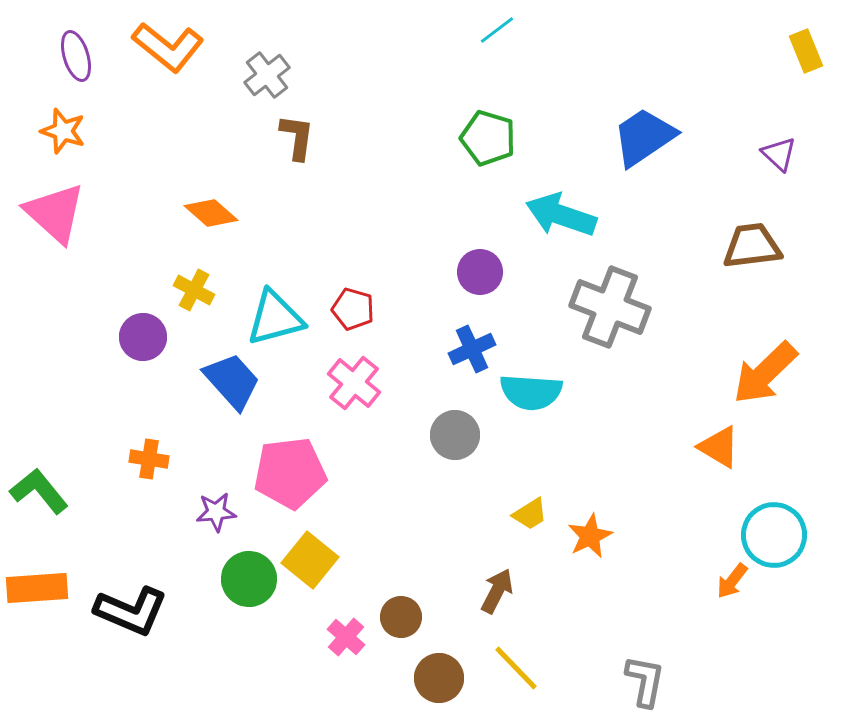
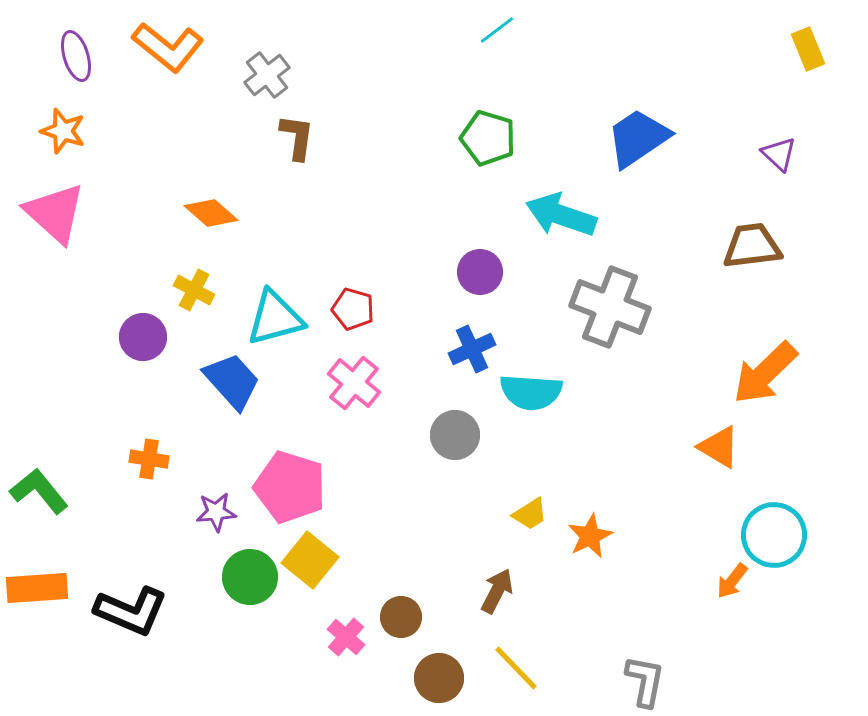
yellow rectangle at (806, 51): moved 2 px right, 2 px up
blue trapezoid at (644, 137): moved 6 px left, 1 px down
pink pentagon at (290, 473): moved 14 px down; rotated 24 degrees clockwise
green circle at (249, 579): moved 1 px right, 2 px up
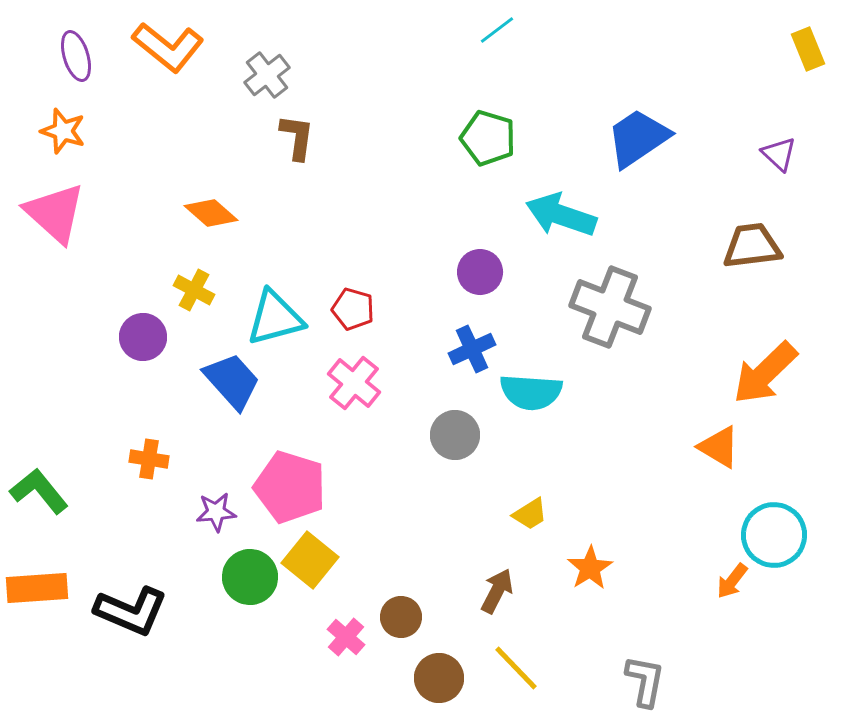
orange star at (590, 536): moved 32 px down; rotated 6 degrees counterclockwise
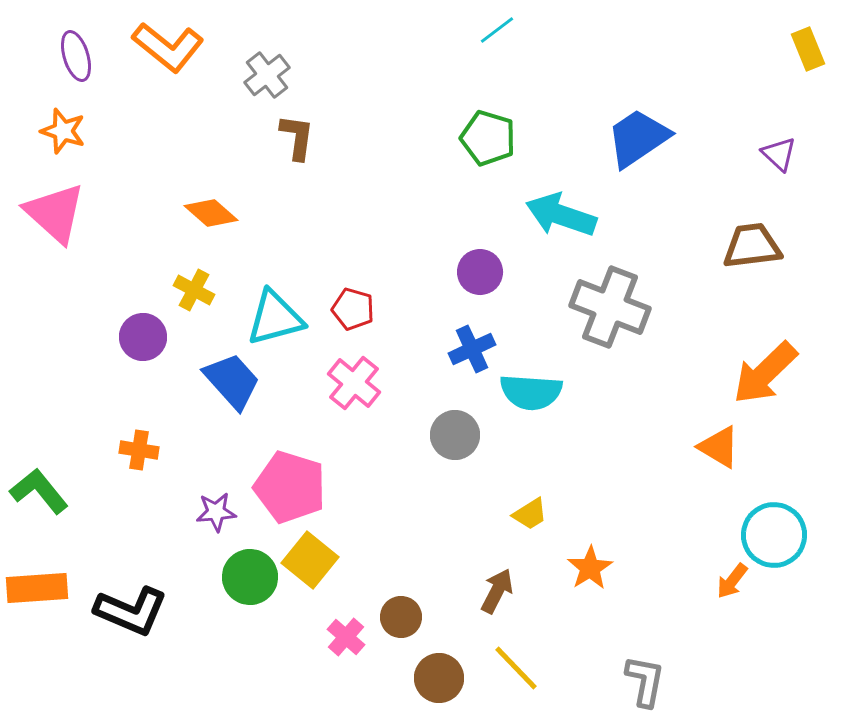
orange cross at (149, 459): moved 10 px left, 9 px up
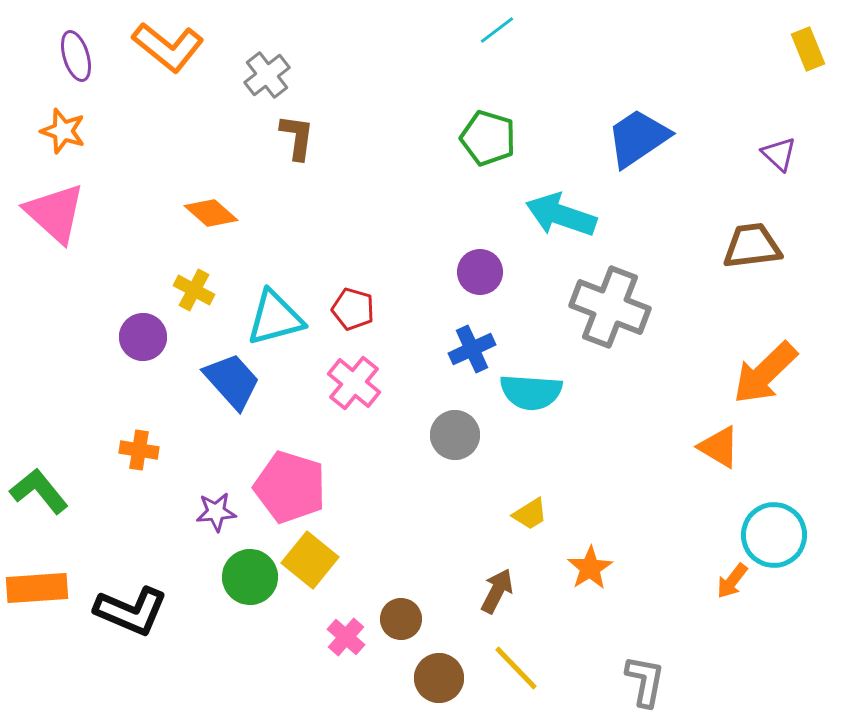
brown circle at (401, 617): moved 2 px down
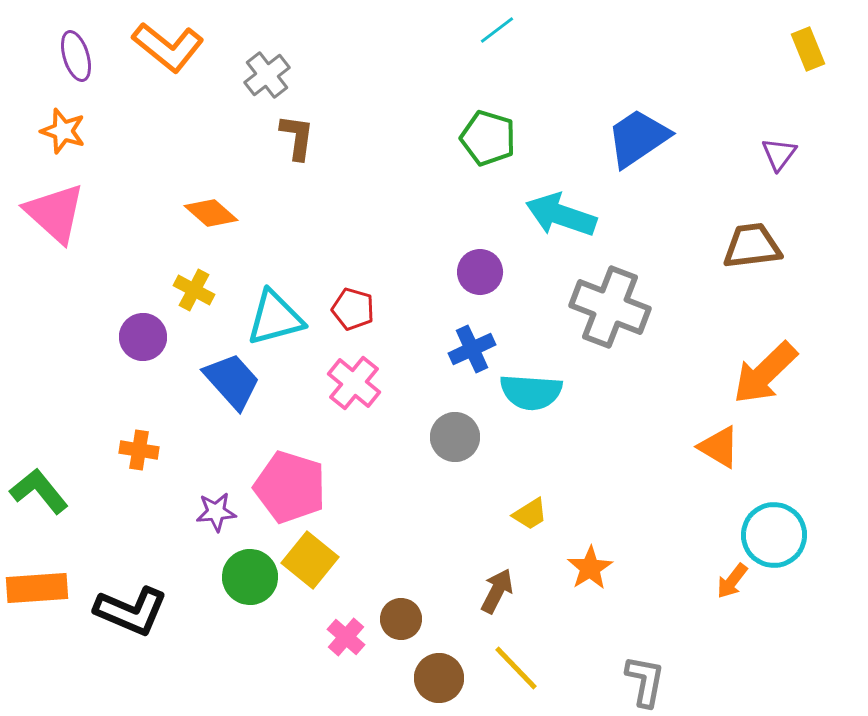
purple triangle at (779, 154): rotated 24 degrees clockwise
gray circle at (455, 435): moved 2 px down
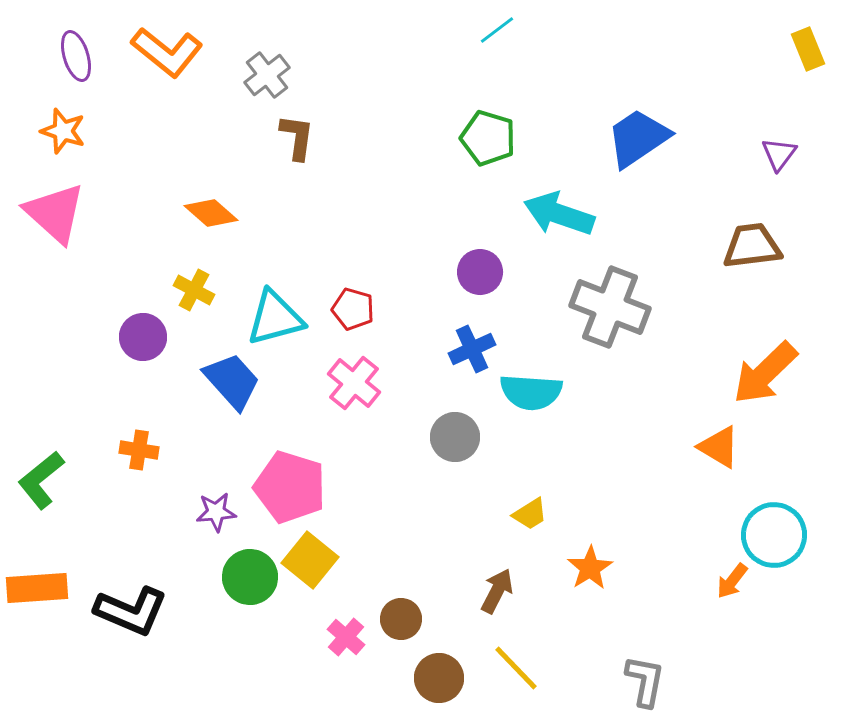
orange L-shape at (168, 47): moved 1 px left, 5 px down
cyan arrow at (561, 215): moved 2 px left, 1 px up
green L-shape at (39, 491): moved 2 px right, 11 px up; rotated 90 degrees counterclockwise
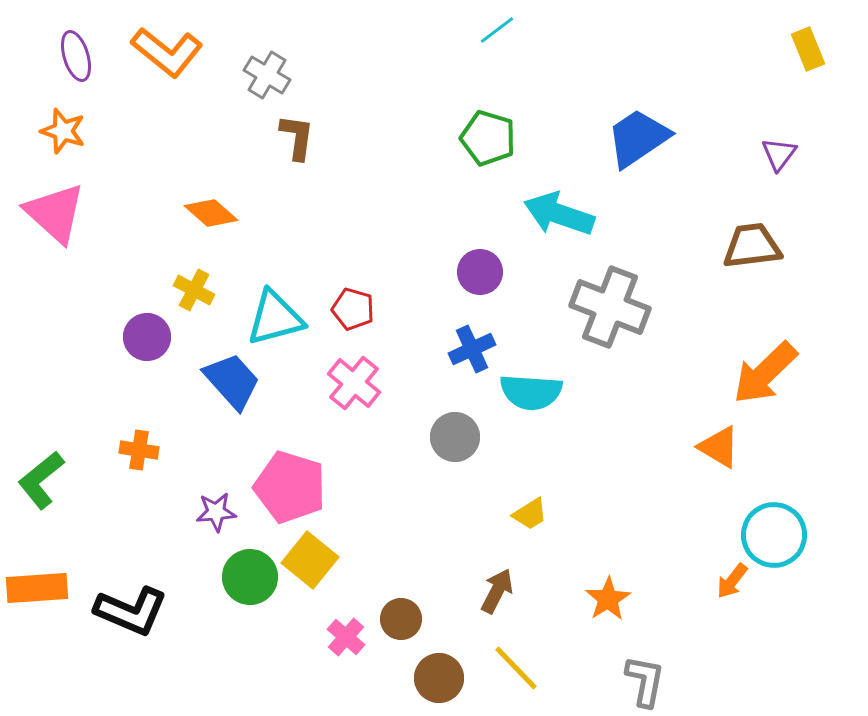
gray cross at (267, 75): rotated 21 degrees counterclockwise
purple circle at (143, 337): moved 4 px right
orange star at (590, 568): moved 18 px right, 31 px down
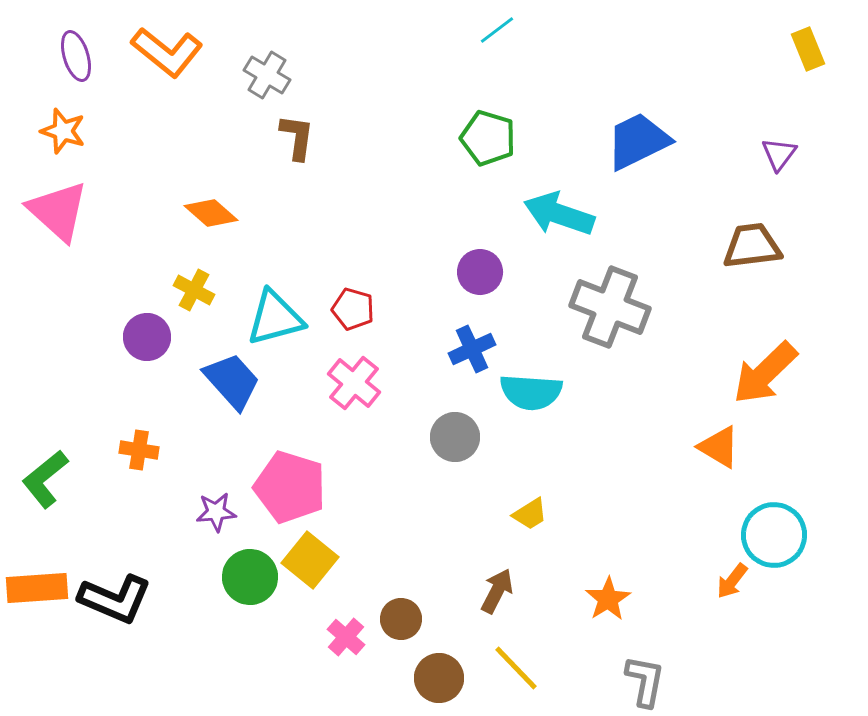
blue trapezoid at (638, 138): moved 3 px down; rotated 8 degrees clockwise
pink triangle at (55, 213): moved 3 px right, 2 px up
green L-shape at (41, 480): moved 4 px right, 1 px up
black L-shape at (131, 611): moved 16 px left, 12 px up
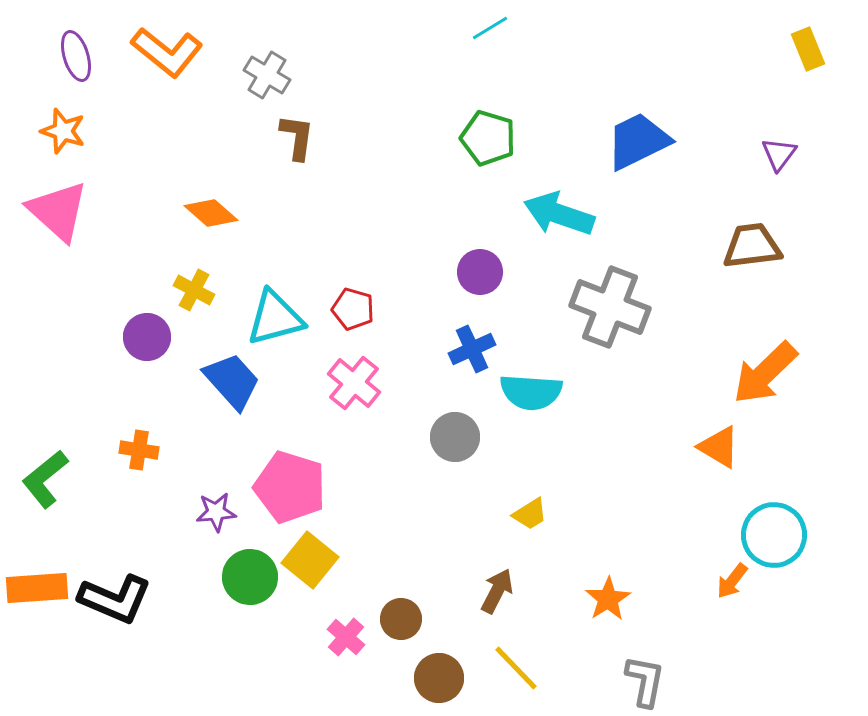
cyan line at (497, 30): moved 7 px left, 2 px up; rotated 6 degrees clockwise
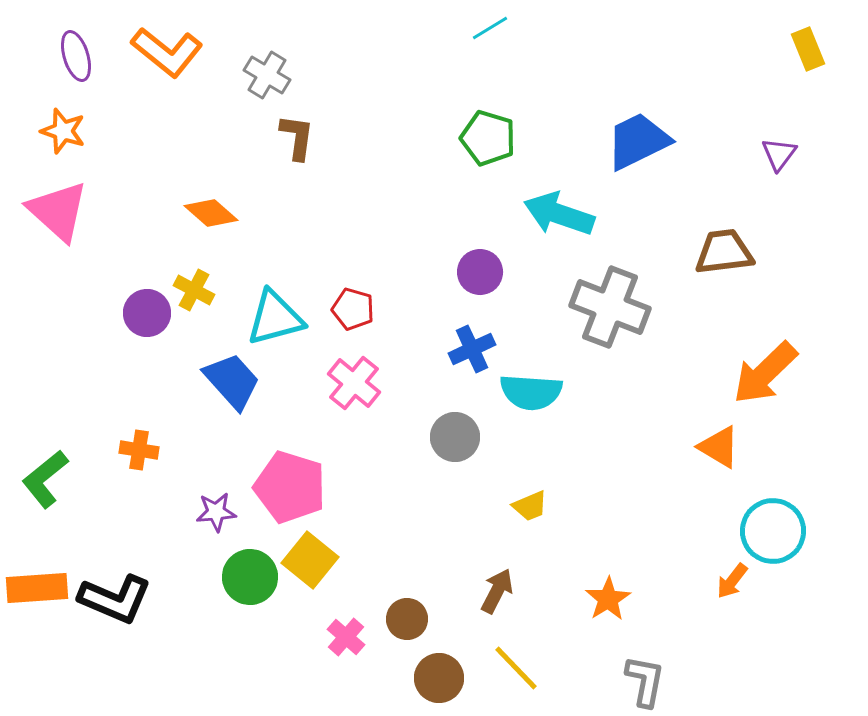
brown trapezoid at (752, 246): moved 28 px left, 6 px down
purple circle at (147, 337): moved 24 px up
yellow trapezoid at (530, 514): moved 8 px up; rotated 9 degrees clockwise
cyan circle at (774, 535): moved 1 px left, 4 px up
brown circle at (401, 619): moved 6 px right
